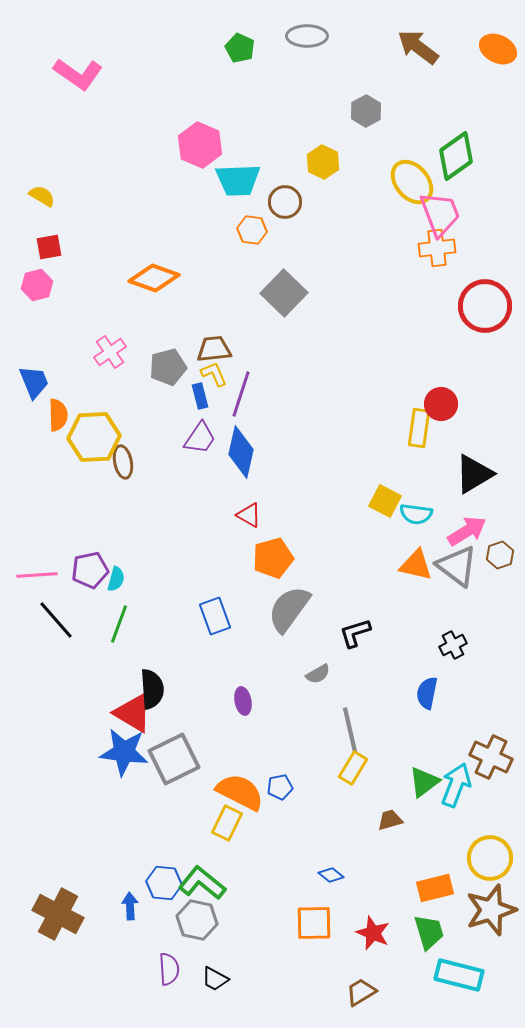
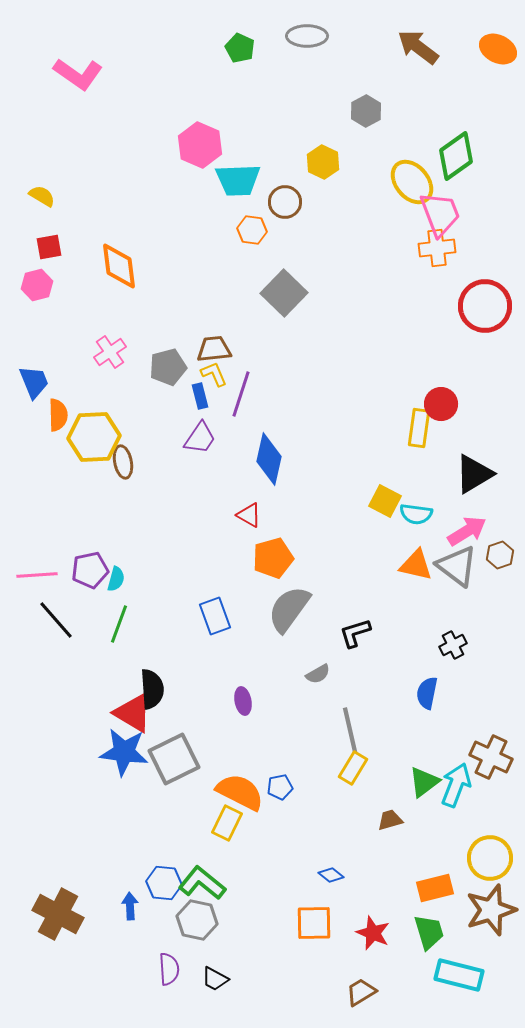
orange diamond at (154, 278): moved 35 px left, 12 px up; rotated 63 degrees clockwise
blue diamond at (241, 452): moved 28 px right, 7 px down
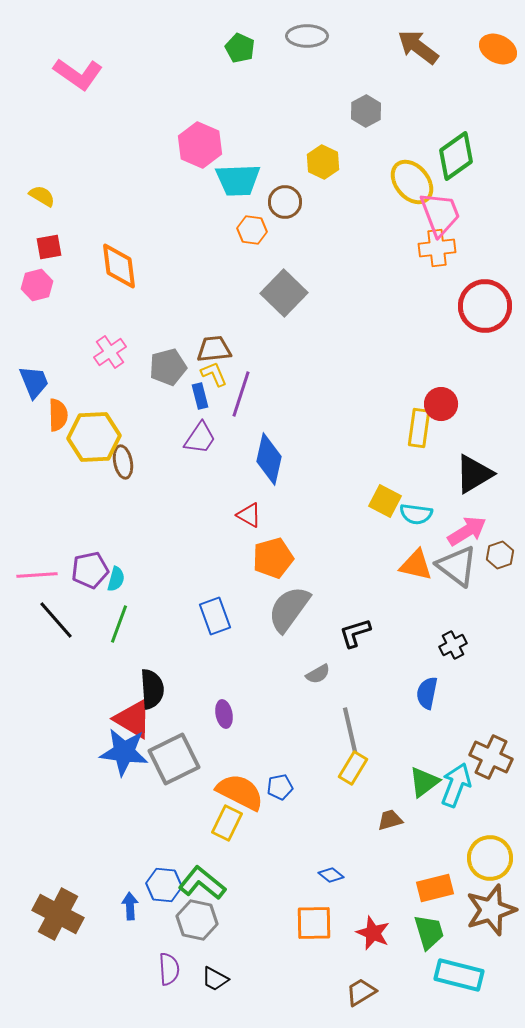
purple ellipse at (243, 701): moved 19 px left, 13 px down
red triangle at (133, 713): moved 6 px down
blue hexagon at (164, 883): moved 2 px down
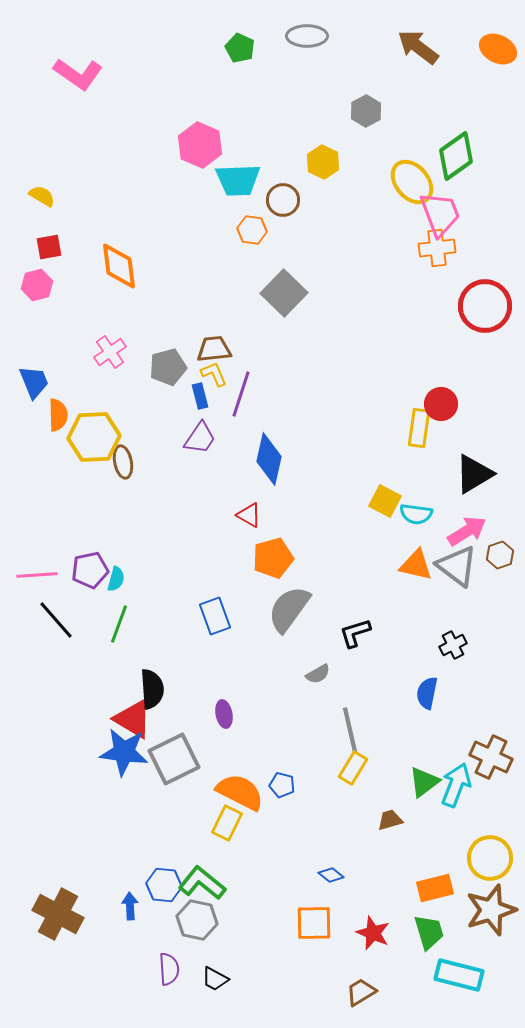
brown circle at (285, 202): moved 2 px left, 2 px up
blue pentagon at (280, 787): moved 2 px right, 2 px up; rotated 25 degrees clockwise
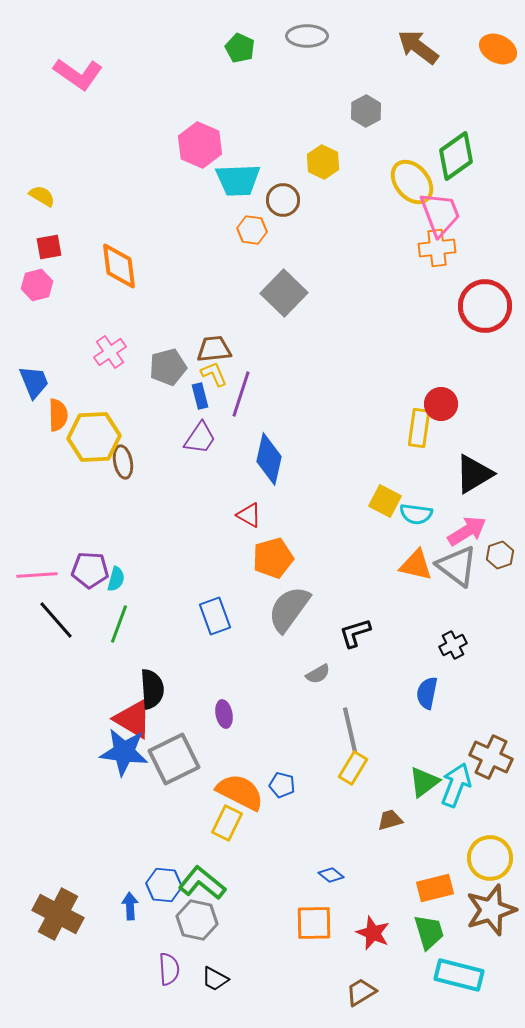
purple pentagon at (90, 570): rotated 15 degrees clockwise
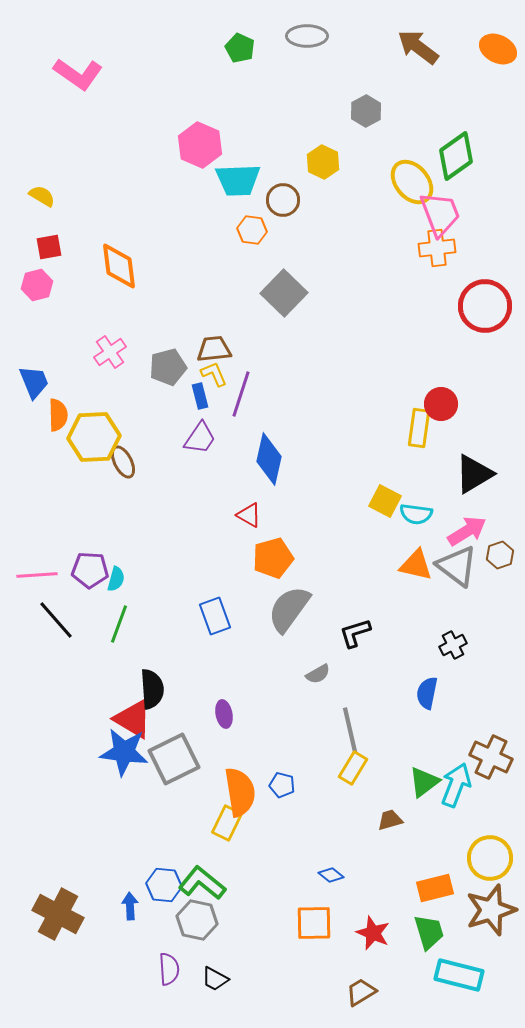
brown ellipse at (123, 462): rotated 16 degrees counterclockwise
orange semicircle at (240, 792): rotated 54 degrees clockwise
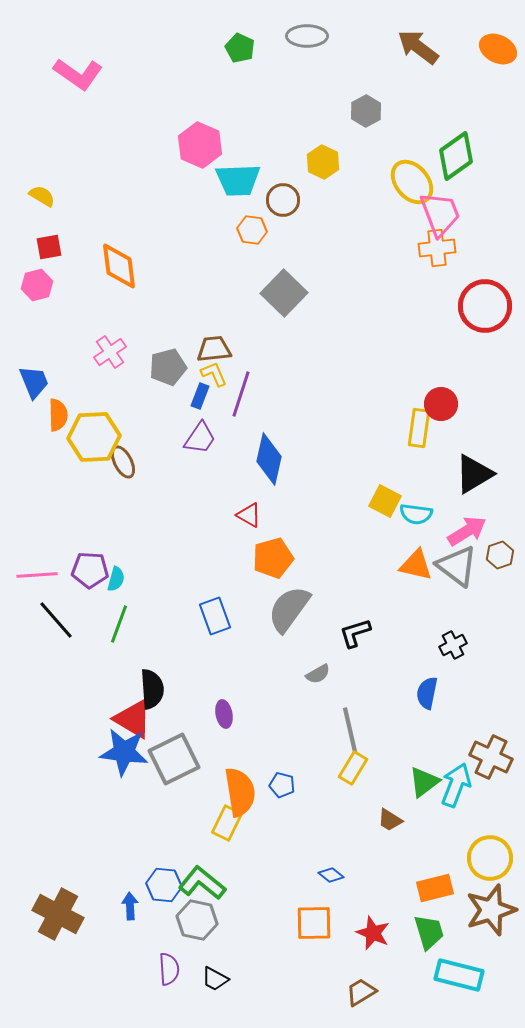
blue rectangle at (200, 396): rotated 35 degrees clockwise
brown trapezoid at (390, 820): rotated 132 degrees counterclockwise
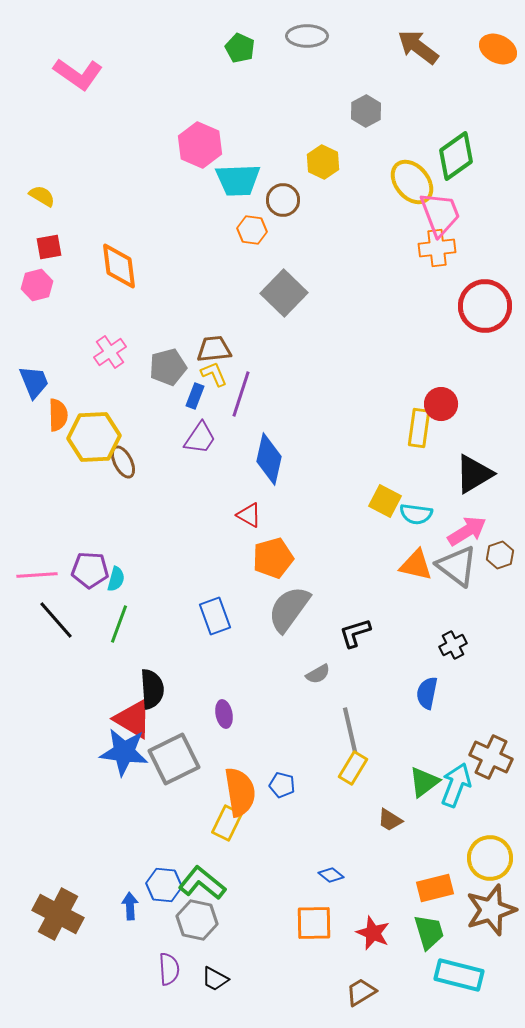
blue rectangle at (200, 396): moved 5 px left
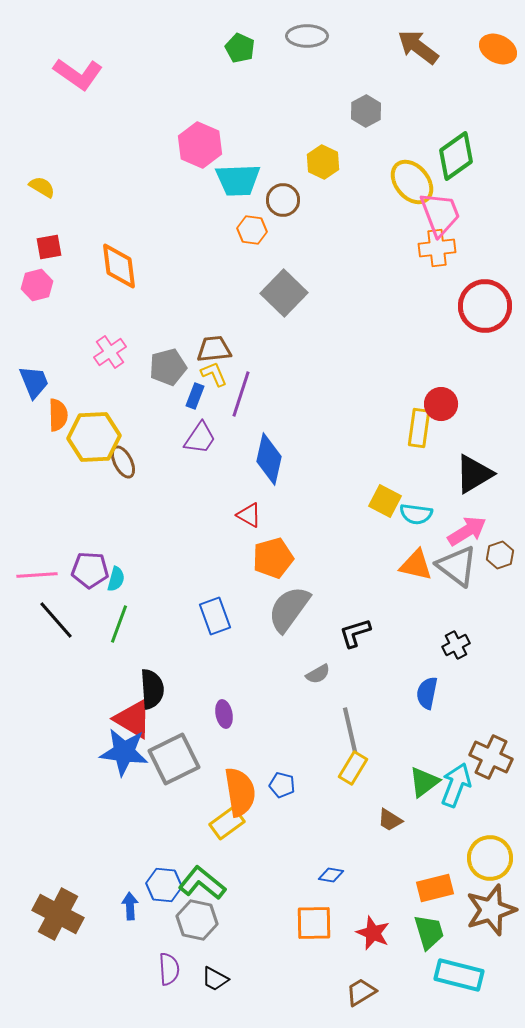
yellow semicircle at (42, 196): moved 9 px up
black cross at (453, 645): moved 3 px right
yellow rectangle at (227, 823): rotated 28 degrees clockwise
blue diamond at (331, 875): rotated 30 degrees counterclockwise
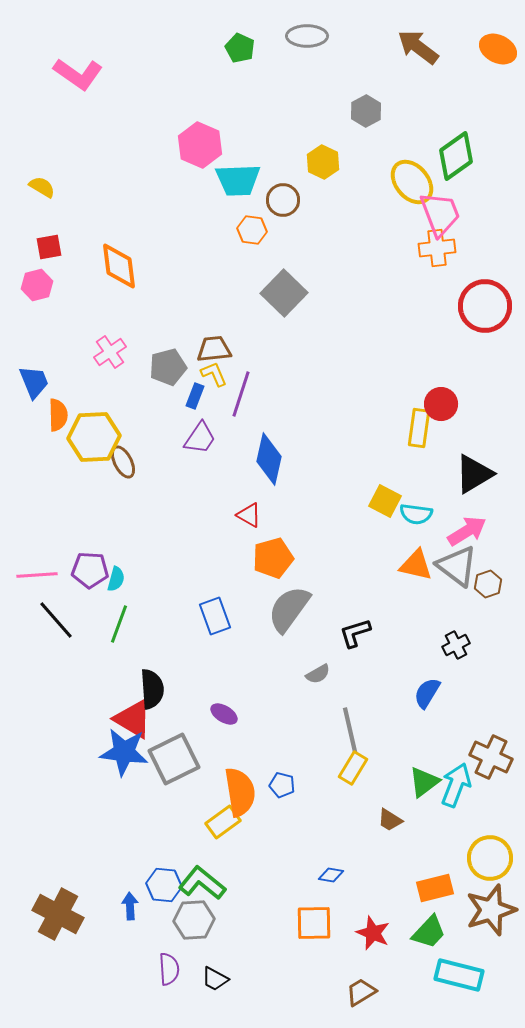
brown hexagon at (500, 555): moved 12 px left, 29 px down
blue semicircle at (427, 693): rotated 20 degrees clockwise
purple ellipse at (224, 714): rotated 48 degrees counterclockwise
yellow rectangle at (227, 823): moved 4 px left, 1 px up
gray hexagon at (197, 920): moved 3 px left; rotated 15 degrees counterclockwise
green trapezoid at (429, 932): rotated 60 degrees clockwise
